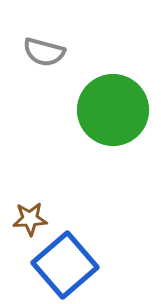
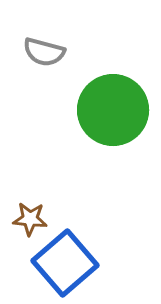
brown star: rotated 8 degrees clockwise
blue square: moved 2 px up
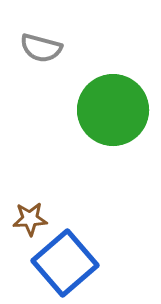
gray semicircle: moved 3 px left, 4 px up
brown star: rotated 8 degrees counterclockwise
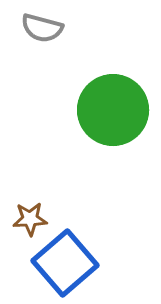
gray semicircle: moved 1 px right, 20 px up
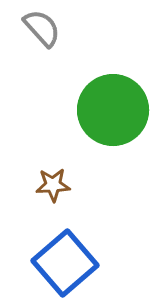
gray semicircle: rotated 147 degrees counterclockwise
brown star: moved 23 px right, 34 px up
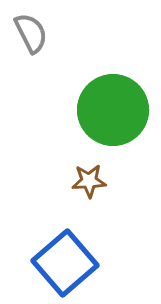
gray semicircle: moved 11 px left, 5 px down; rotated 15 degrees clockwise
brown star: moved 36 px right, 4 px up
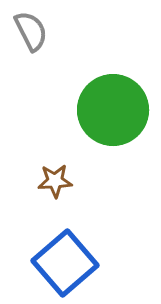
gray semicircle: moved 2 px up
brown star: moved 34 px left
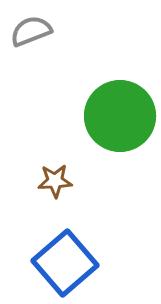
gray semicircle: rotated 84 degrees counterclockwise
green circle: moved 7 px right, 6 px down
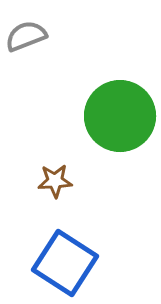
gray semicircle: moved 5 px left, 5 px down
blue square: rotated 16 degrees counterclockwise
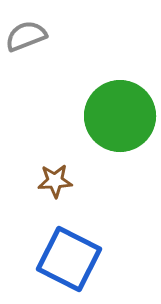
blue square: moved 4 px right, 4 px up; rotated 6 degrees counterclockwise
